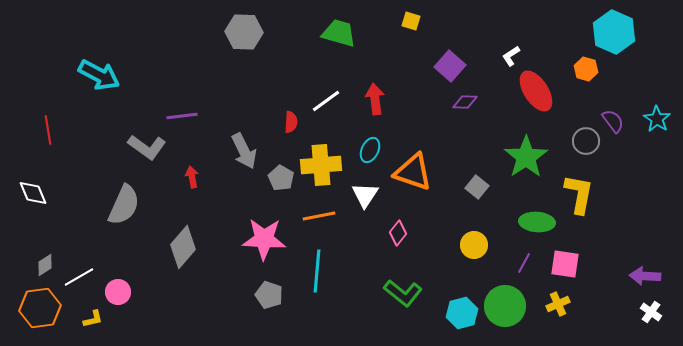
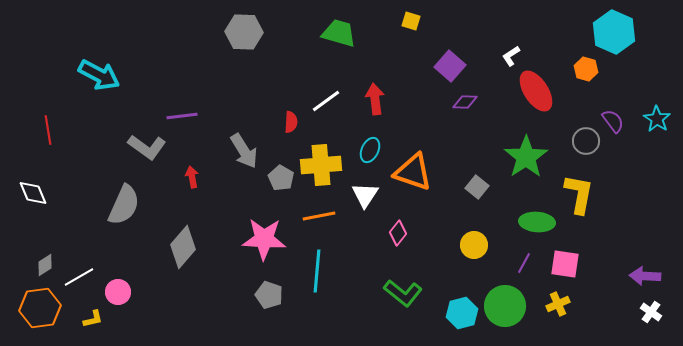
gray arrow at (244, 151): rotated 6 degrees counterclockwise
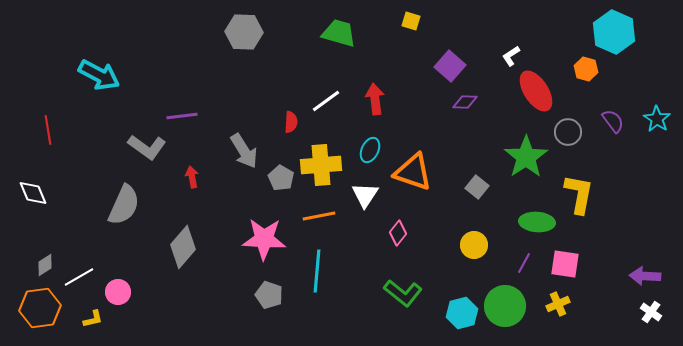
gray circle at (586, 141): moved 18 px left, 9 px up
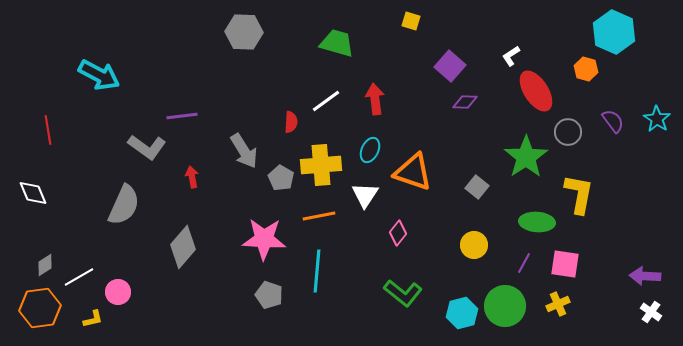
green trapezoid at (339, 33): moved 2 px left, 10 px down
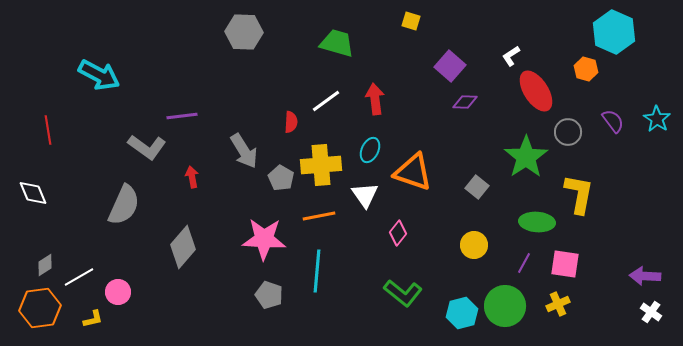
white triangle at (365, 195): rotated 8 degrees counterclockwise
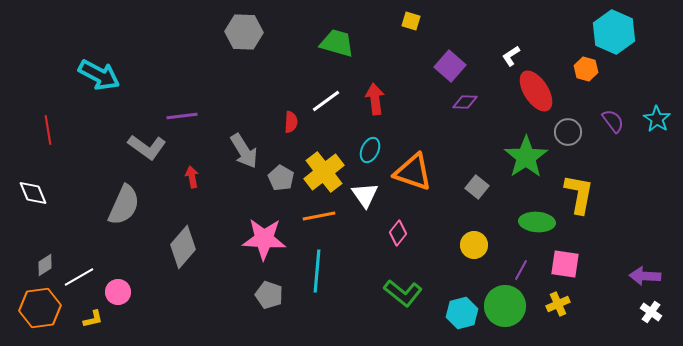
yellow cross at (321, 165): moved 3 px right, 7 px down; rotated 33 degrees counterclockwise
purple line at (524, 263): moved 3 px left, 7 px down
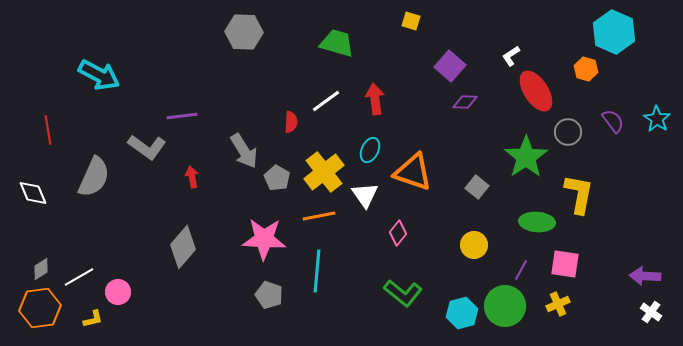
gray pentagon at (281, 178): moved 4 px left
gray semicircle at (124, 205): moved 30 px left, 28 px up
gray diamond at (45, 265): moved 4 px left, 4 px down
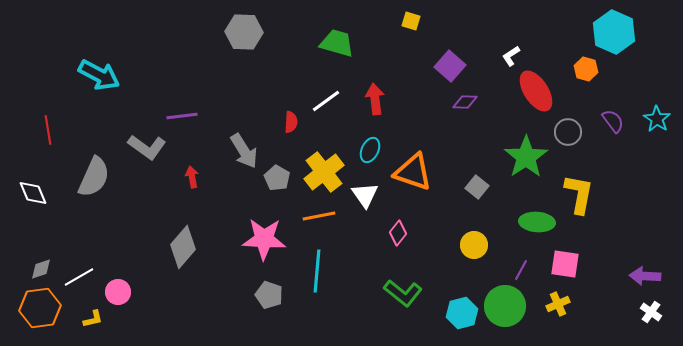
gray diamond at (41, 269): rotated 15 degrees clockwise
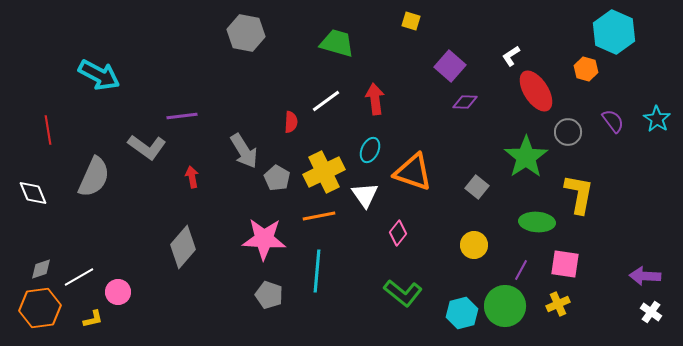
gray hexagon at (244, 32): moved 2 px right, 1 px down; rotated 9 degrees clockwise
yellow cross at (324, 172): rotated 12 degrees clockwise
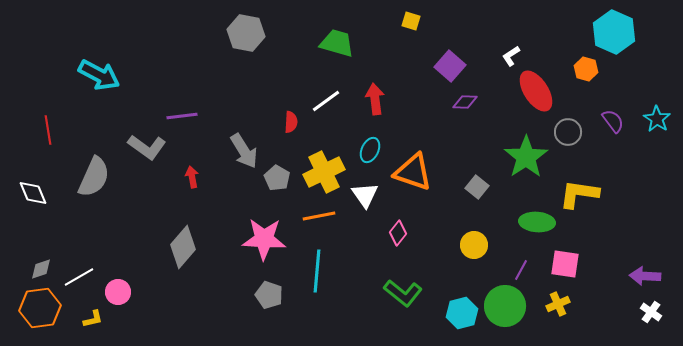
yellow L-shape at (579, 194): rotated 93 degrees counterclockwise
